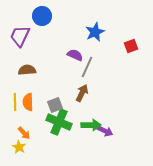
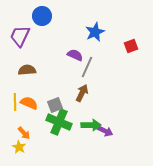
orange semicircle: moved 1 px right, 1 px down; rotated 114 degrees clockwise
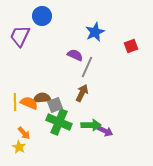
brown semicircle: moved 15 px right, 28 px down
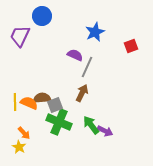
green arrow: rotated 126 degrees counterclockwise
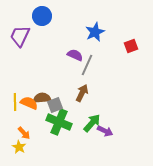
gray line: moved 2 px up
green arrow: moved 1 px right, 2 px up; rotated 78 degrees clockwise
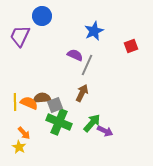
blue star: moved 1 px left, 1 px up
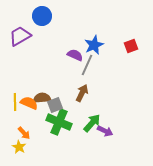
blue star: moved 14 px down
purple trapezoid: rotated 35 degrees clockwise
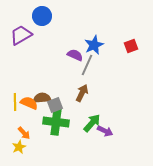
purple trapezoid: moved 1 px right, 1 px up
green cross: moved 3 px left; rotated 15 degrees counterclockwise
yellow star: rotated 16 degrees clockwise
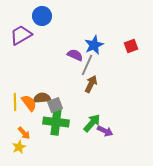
brown arrow: moved 9 px right, 9 px up
orange semicircle: rotated 30 degrees clockwise
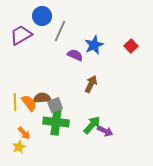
red square: rotated 24 degrees counterclockwise
gray line: moved 27 px left, 34 px up
green arrow: moved 2 px down
